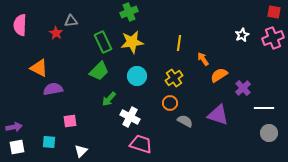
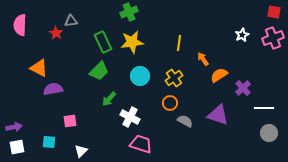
cyan circle: moved 3 px right
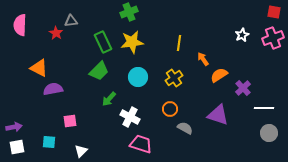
cyan circle: moved 2 px left, 1 px down
orange circle: moved 6 px down
gray semicircle: moved 7 px down
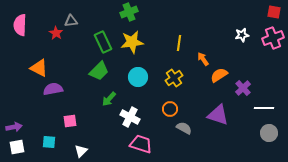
white star: rotated 16 degrees clockwise
gray semicircle: moved 1 px left
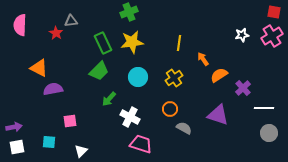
pink cross: moved 1 px left, 2 px up; rotated 10 degrees counterclockwise
green rectangle: moved 1 px down
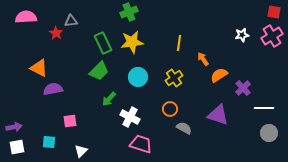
pink semicircle: moved 6 px right, 8 px up; rotated 85 degrees clockwise
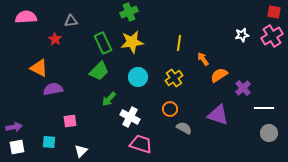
red star: moved 1 px left, 6 px down
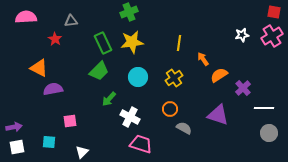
white triangle: moved 1 px right, 1 px down
